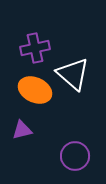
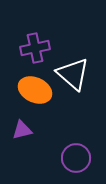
purple circle: moved 1 px right, 2 px down
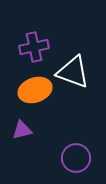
purple cross: moved 1 px left, 1 px up
white triangle: moved 2 px up; rotated 21 degrees counterclockwise
orange ellipse: rotated 44 degrees counterclockwise
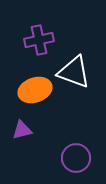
purple cross: moved 5 px right, 7 px up
white triangle: moved 1 px right
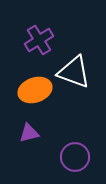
purple cross: rotated 20 degrees counterclockwise
purple triangle: moved 7 px right, 3 px down
purple circle: moved 1 px left, 1 px up
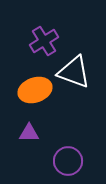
purple cross: moved 5 px right, 1 px down
purple triangle: rotated 15 degrees clockwise
purple circle: moved 7 px left, 4 px down
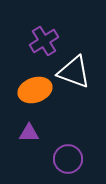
purple circle: moved 2 px up
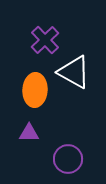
purple cross: moved 1 px right, 1 px up; rotated 12 degrees counterclockwise
white triangle: rotated 9 degrees clockwise
orange ellipse: rotated 68 degrees counterclockwise
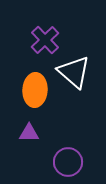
white triangle: rotated 12 degrees clockwise
purple circle: moved 3 px down
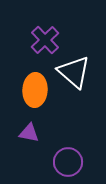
purple triangle: rotated 10 degrees clockwise
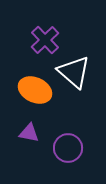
orange ellipse: rotated 68 degrees counterclockwise
purple circle: moved 14 px up
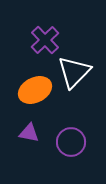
white triangle: rotated 33 degrees clockwise
orange ellipse: rotated 52 degrees counterclockwise
purple circle: moved 3 px right, 6 px up
